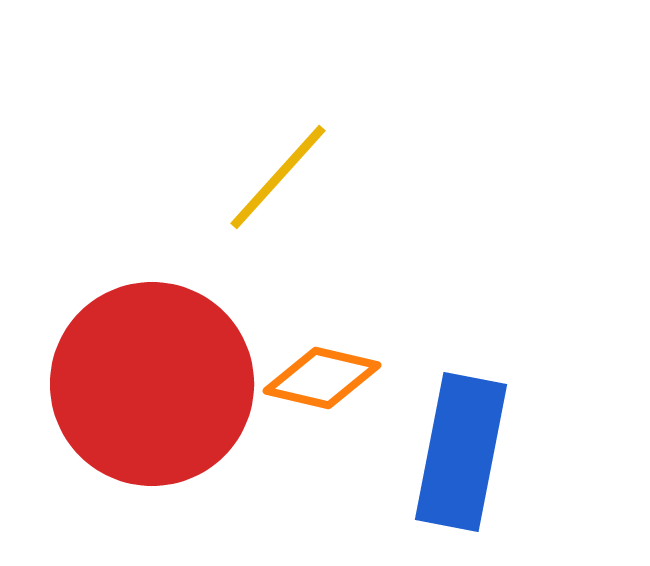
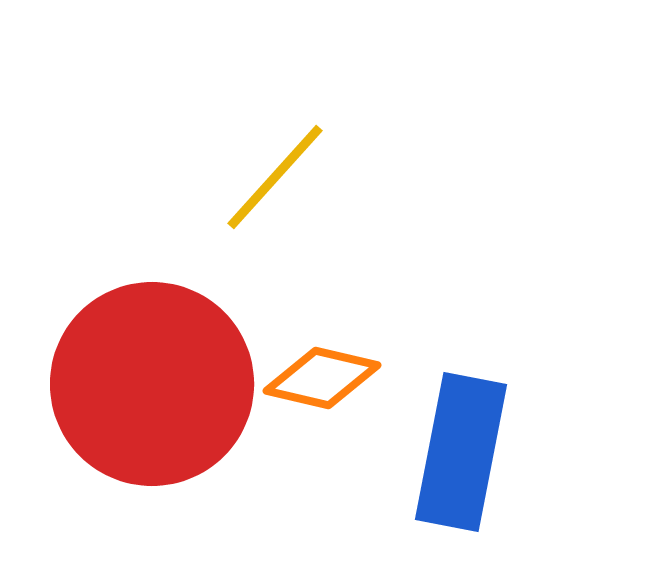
yellow line: moved 3 px left
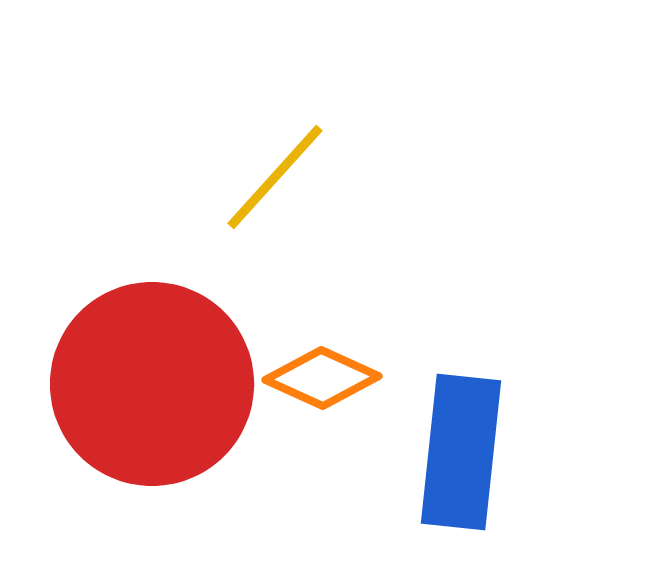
orange diamond: rotated 11 degrees clockwise
blue rectangle: rotated 5 degrees counterclockwise
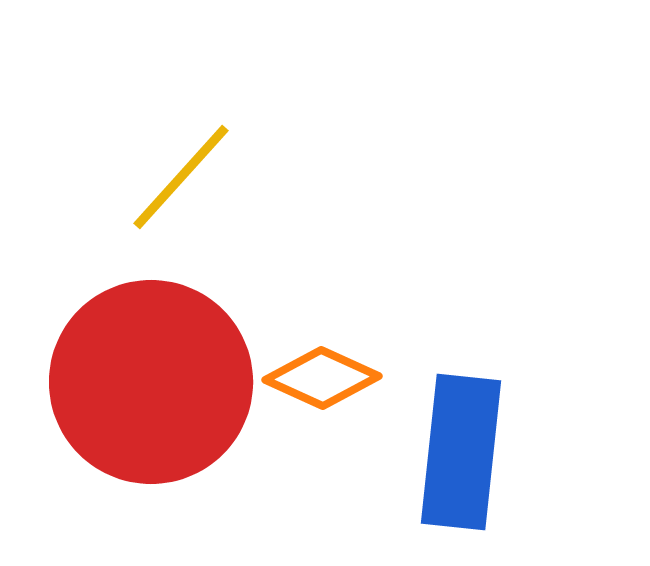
yellow line: moved 94 px left
red circle: moved 1 px left, 2 px up
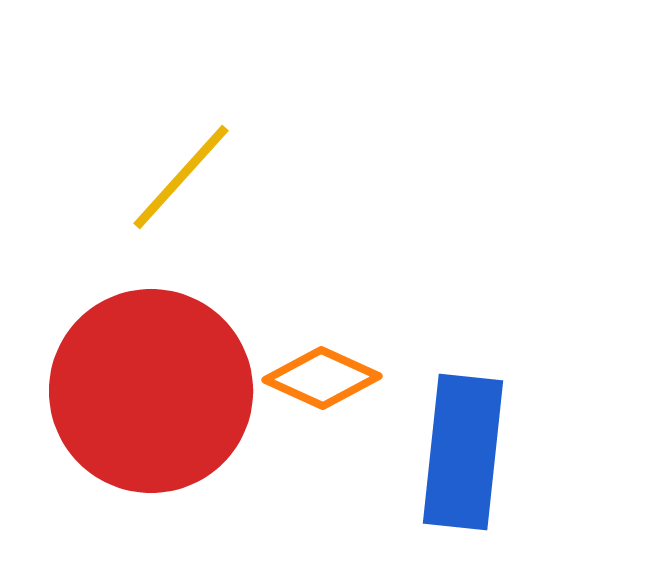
red circle: moved 9 px down
blue rectangle: moved 2 px right
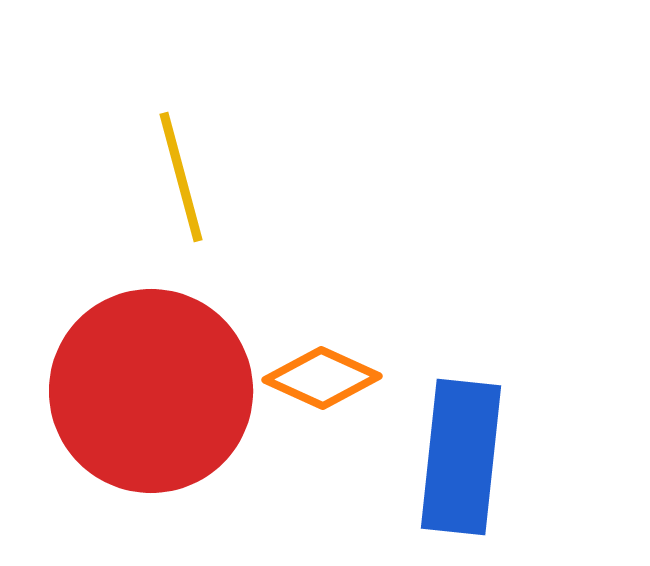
yellow line: rotated 57 degrees counterclockwise
blue rectangle: moved 2 px left, 5 px down
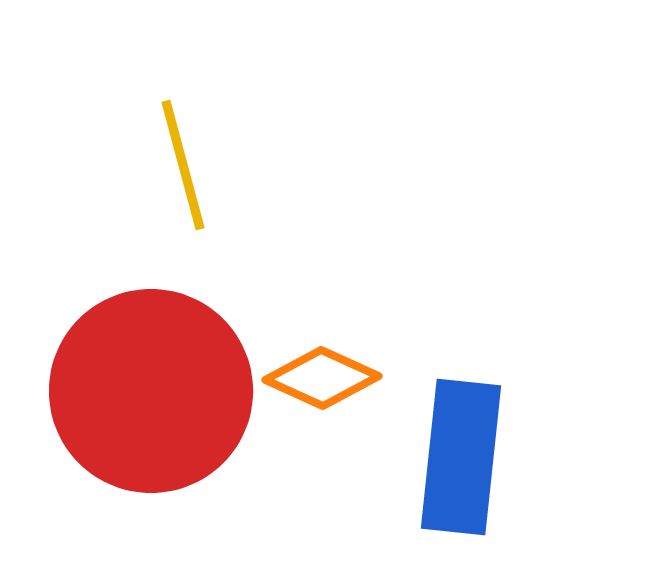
yellow line: moved 2 px right, 12 px up
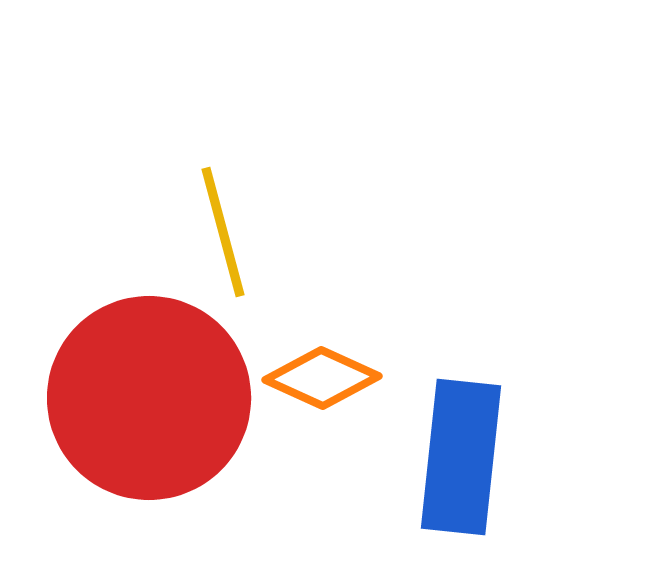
yellow line: moved 40 px right, 67 px down
red circle: moved 2 px left, 7 px down
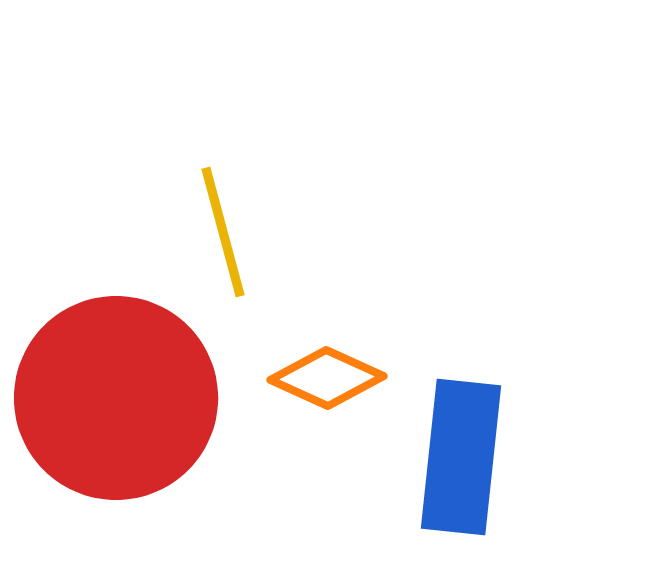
orange diamond: moved 5 px right
red circle: moved 33 px left
